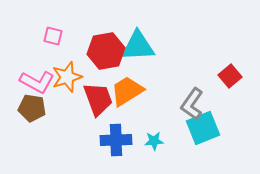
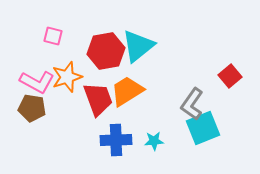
cyan triangle: rotated 36 degrees counterclockwise
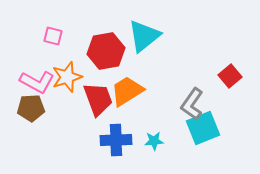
cyan triangle: moved 6 px right, 10 px up
brown pentagon: moved 1 px left; rotated 12 degrees counterclockwise
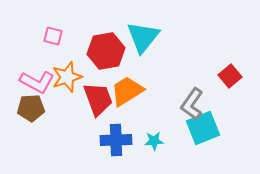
cyan triangle: moved 1 px left, 1 px down; rotated 12 degrees counterclockwise
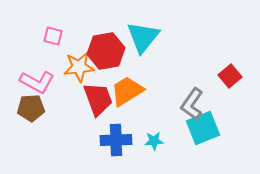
orange star: moved 12 px right, 10 px up; rotated 12 degrees clockwise
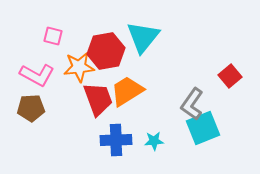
pink L-shape: moved 7 px up
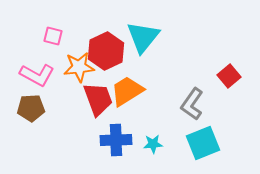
red hexagon: rotated 15 degrees counterclockwise
red square: moved 1 px left
cyan square: moved 15 px down
cyan star: moved 1 px left, 3 px down
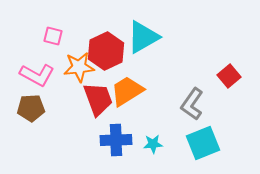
cyan triangle: rotated 21 degrees clockwise
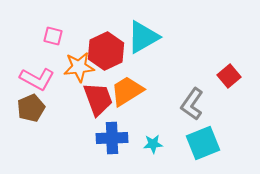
pink L-shape: moved 4 px down
brown pentagon: rotated 20 degrees counterclockwise
blue cross: moved 4 px left, 2 px up
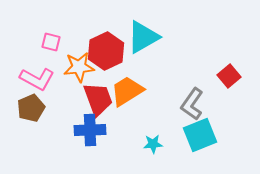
pink square: moved 2 px left, 6 px down
blue cross: moved 22 px left, 8 px up
cyan square: moved 3 px left, 8 px up
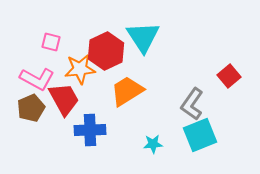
cyan triangle: rotated 33 degrees counterclockwise
orange star: moved 1 px right, 2 px down
red trapezoid: moved 34 px left; rotated 9 degrees counterclockwise
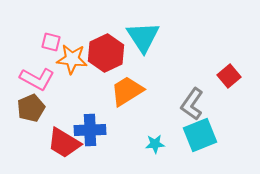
red hexagon: moved 2 px down
orange star: moved 8 px left, 10 px up; rotated 12 degrees clockwise
red trapezoid: moved 44 px down; rotated 150 degrees clockwise
cyan star: moved 2 px right
